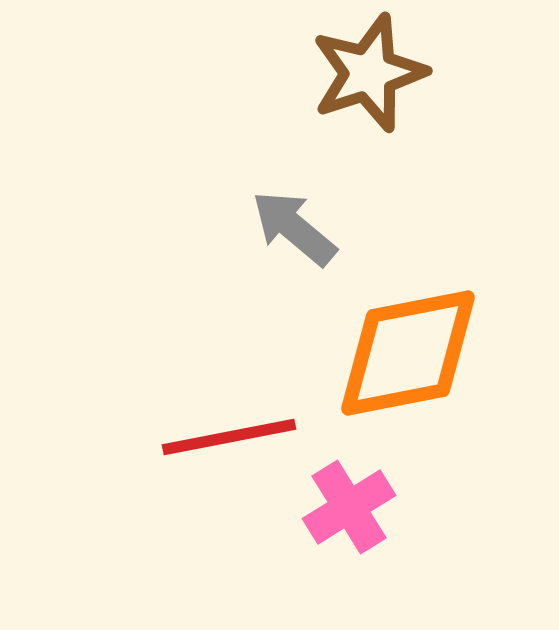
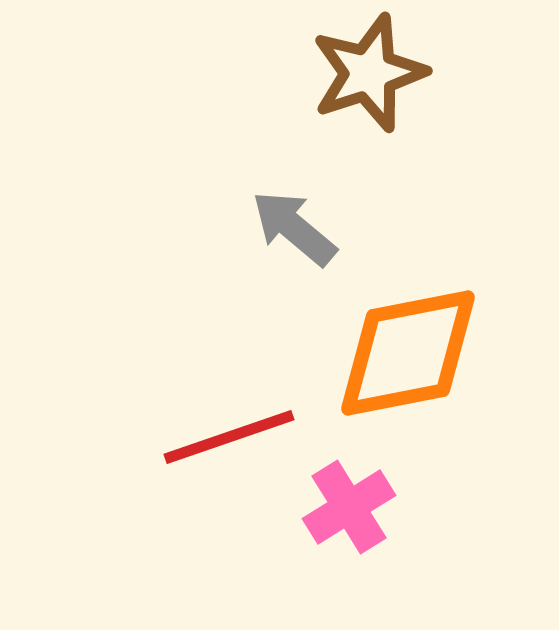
red line: rotated 8 degrees counterclockwise
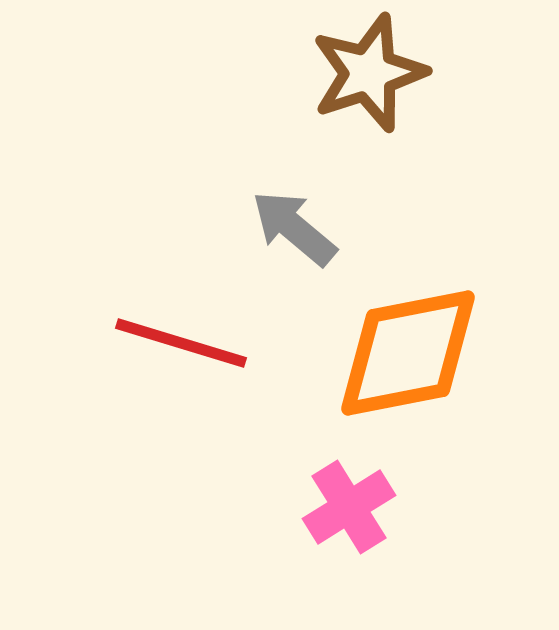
red line: moved 48 px left, 94 px up; rotated 36 degrees clockwise
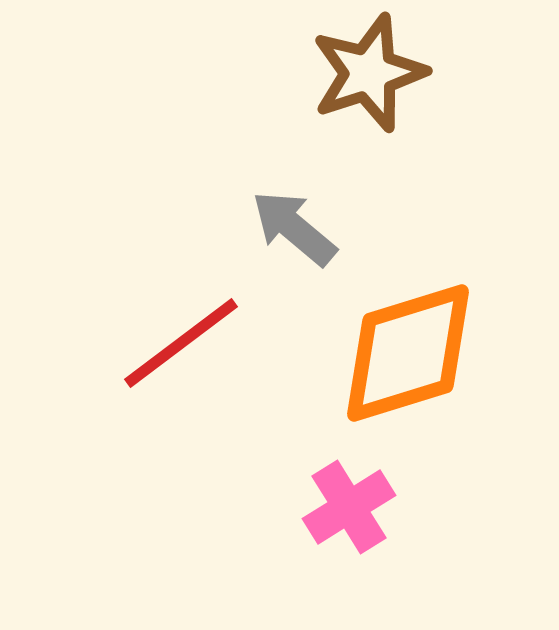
red line: rotated 54 degrees counterclockwise
orange diamond: rotated 6 degrees counterclockwise
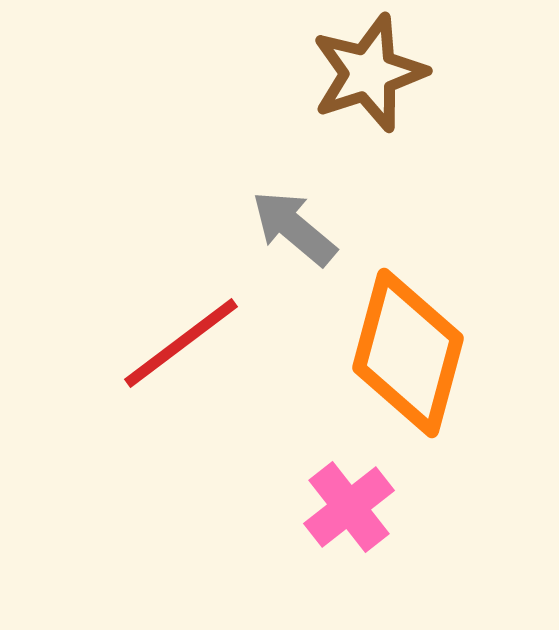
orange diamond: rotated 58 degrees counterclockwise
pink cross: rotated 6 degrees counterclockwise
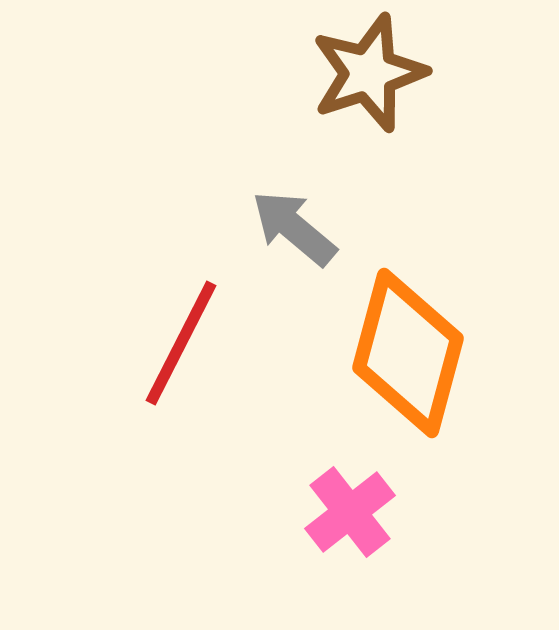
red line: rotated 26 degrees counterclockwise
pink cross: moved 1 px right, 5 px down
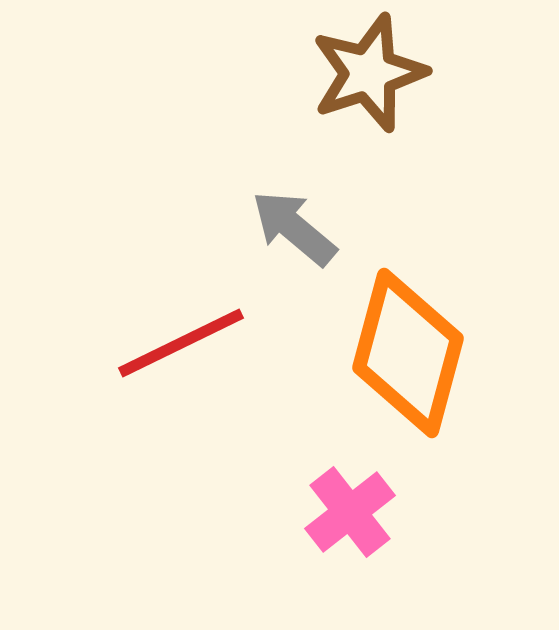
red line: rotated 37 degrees clockwise
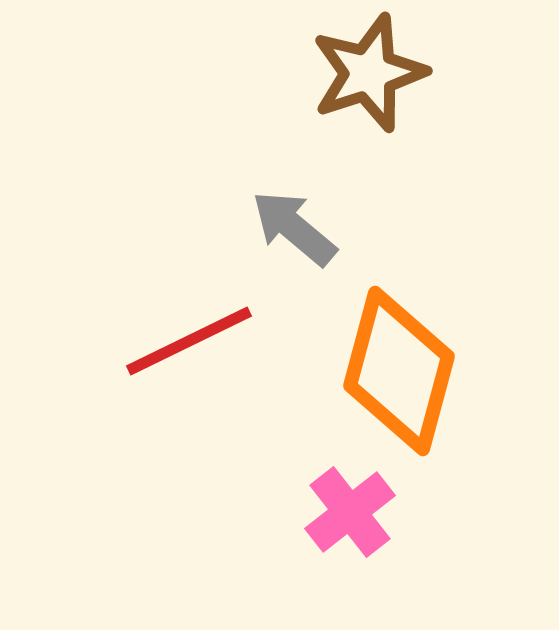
red line: moved 8 px right, 2 px up
orange diamond: moved 9 px left, 18 px down
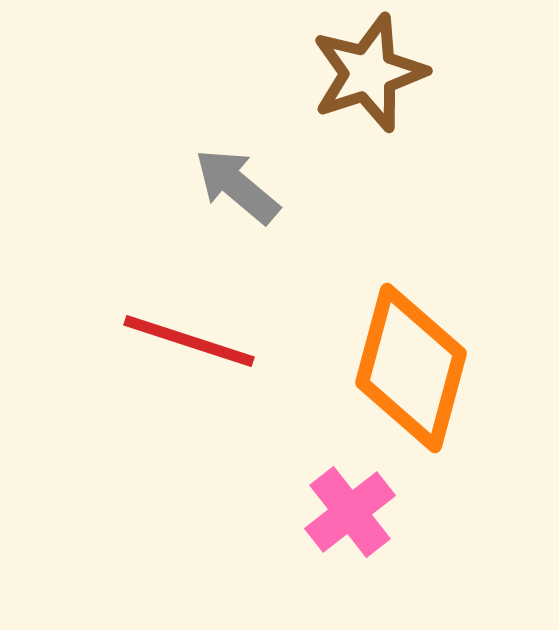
gray arrow: moved 57 px left, 42 px up
red line: rotated 44 degrees clockwise
orange diamond: moved 12 px right, 3 px up
